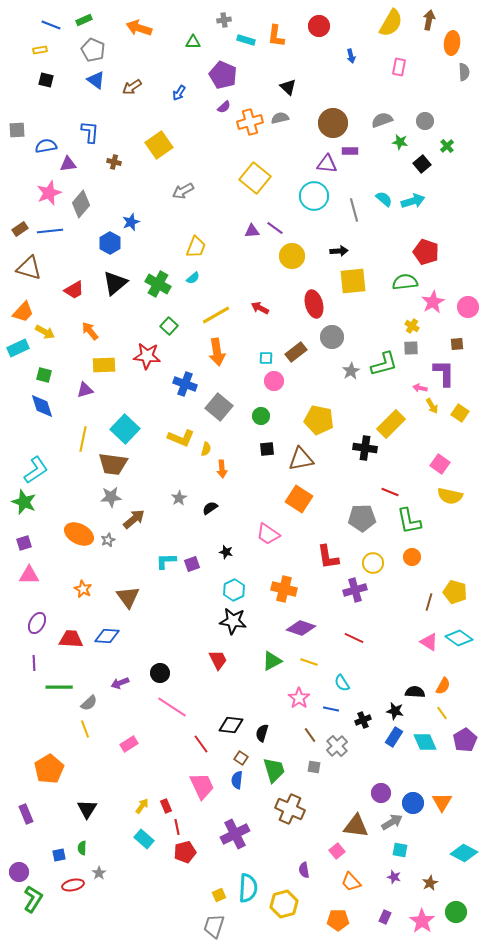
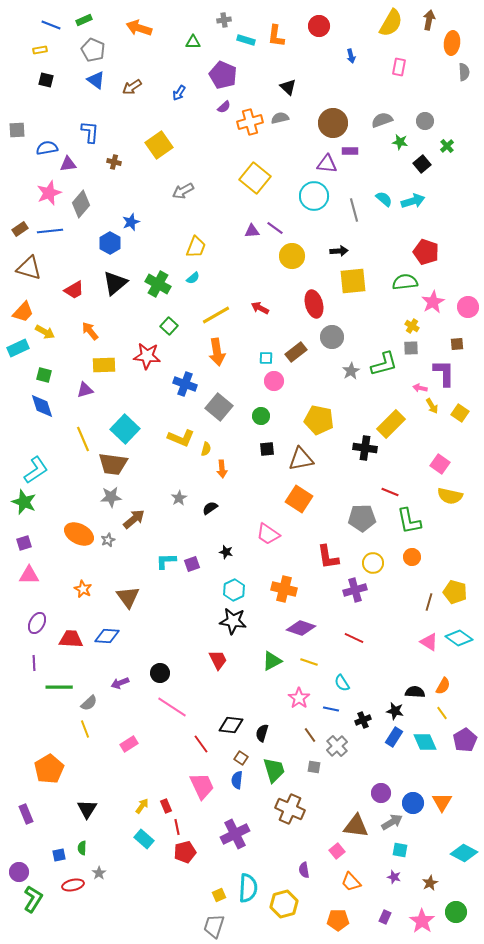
blue semicircle at (46, 146): moved 1 px right, 2 px down
yellow line at (83, 439): rotated 35 degrees counterclockwise
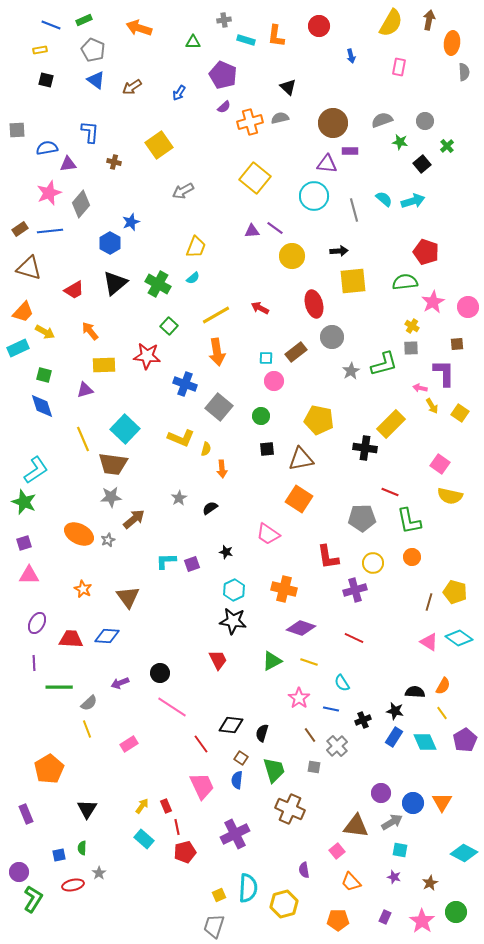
yellow line at (85, 729): moved 2 px right
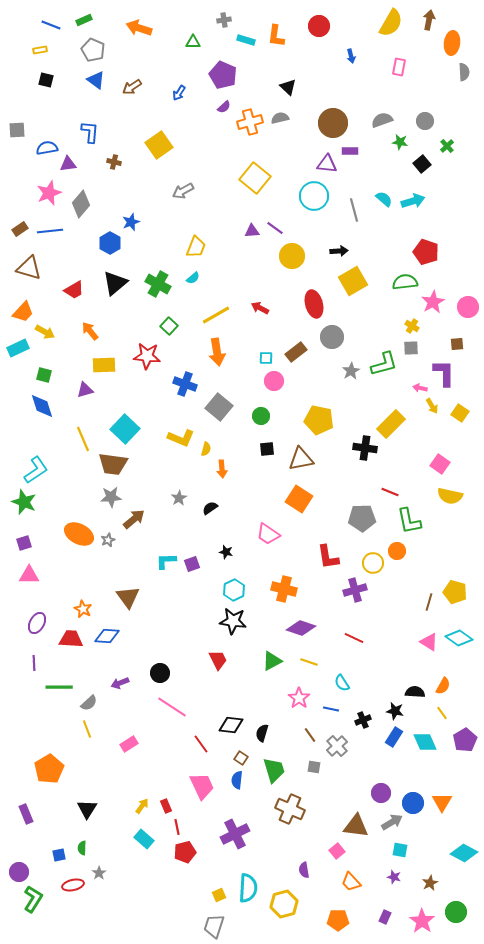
yellow square at (353, 281): rotated 24 degrees counterclockwise
orange circle at (412, 557): moved 15 px left, 6 px up
orange star at (83, 589): moved 20 px down
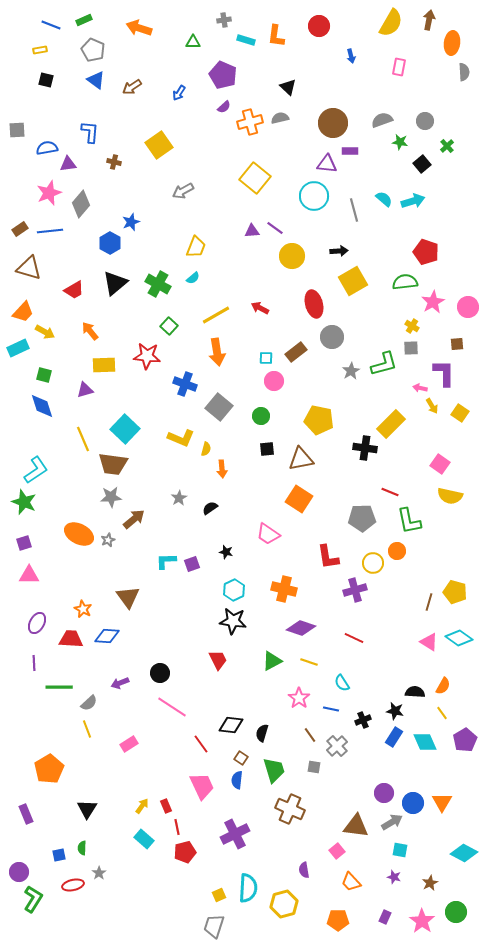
purple circle at (381, 793): moved 3 px right
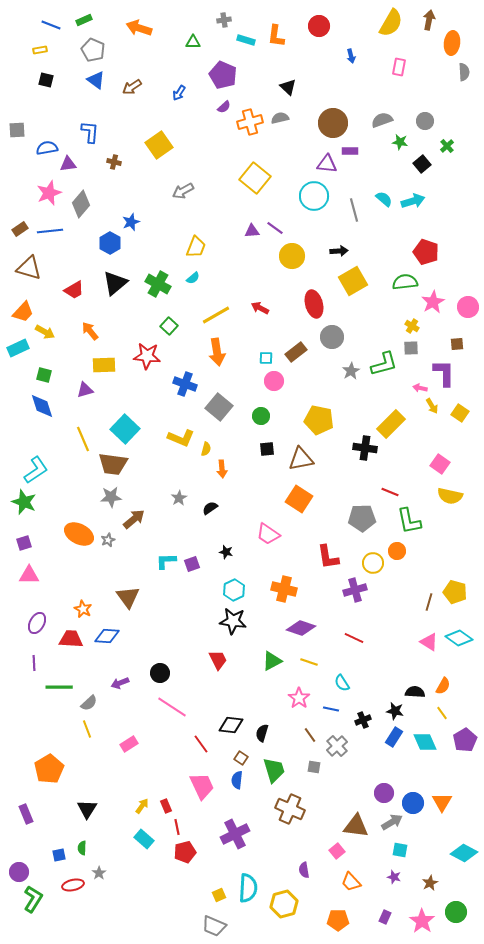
gray trapezoid at (214, 926): rotated 85 degrees counterclockwise
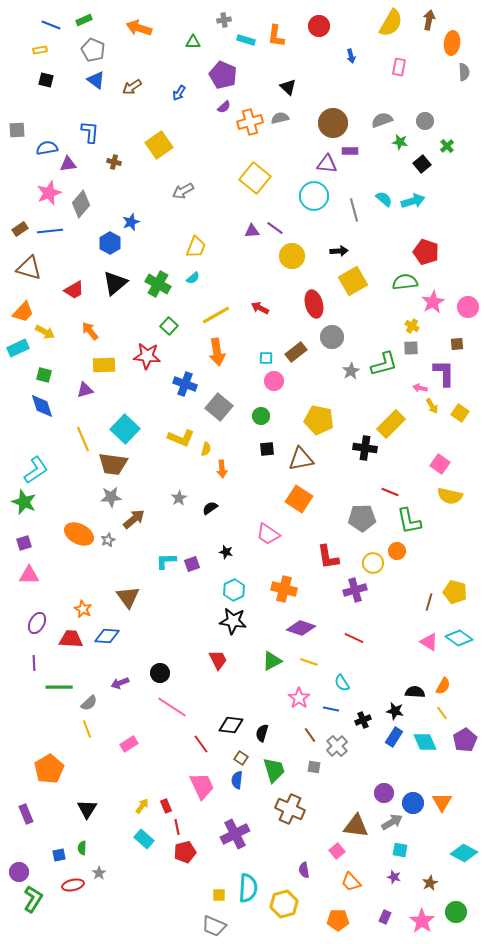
yellow square at (219, 895): rotated 24 degrees clockwise
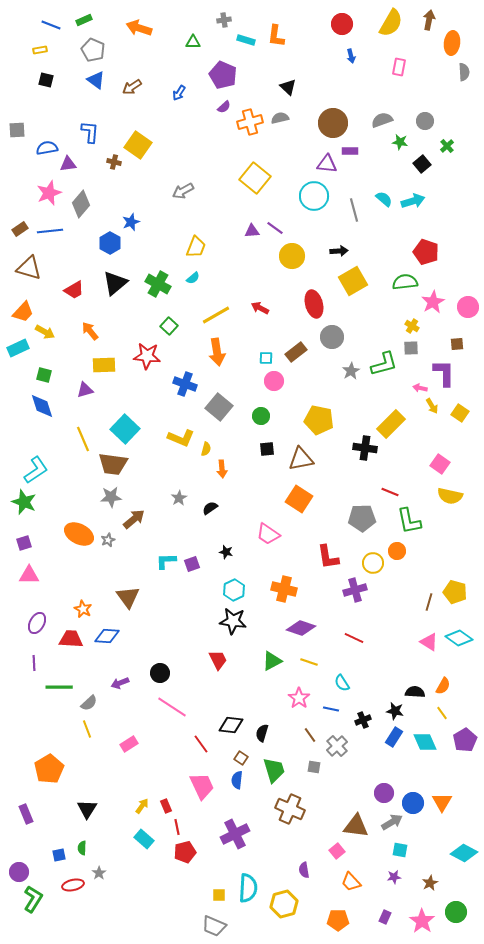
red circle at (319, 26): moved 23 px right, 2 px up
yellow square at (159, 145): moved 21 px left; rotated 20 degrees counterclockwise
purple star at (394, 877): rotated 24 degrees counterclockwise
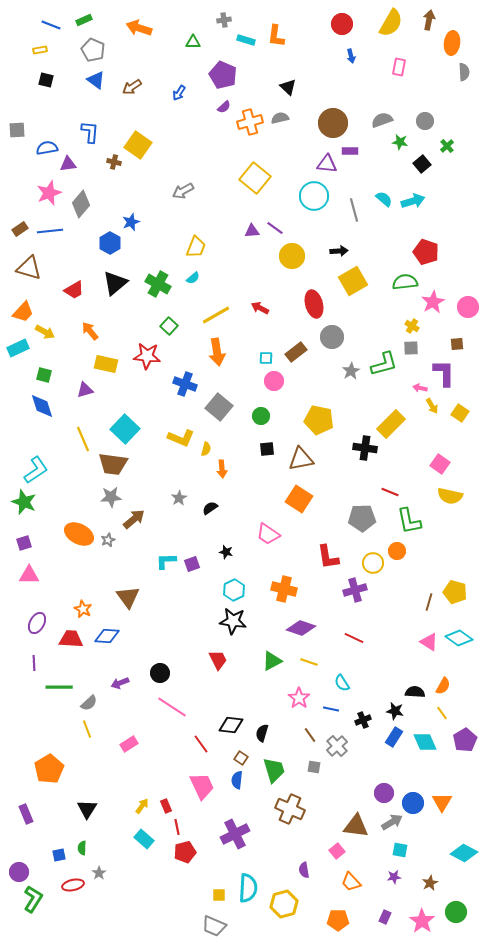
yellow rectangle at (104, 365): moved 2 px right, 1 px up; rotated 15 degrees clockwise
